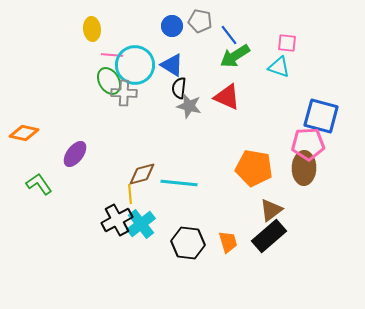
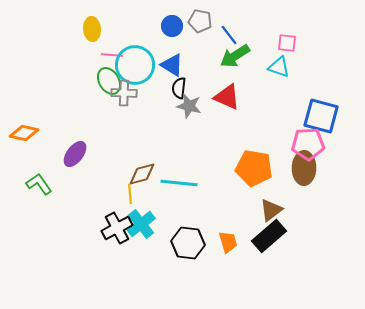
black cross: moved 8 px down
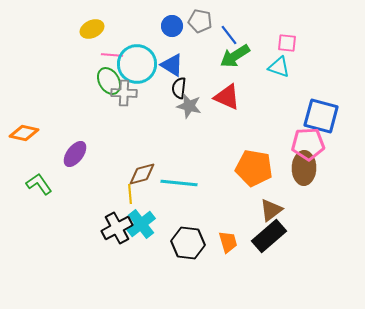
yellow ellipse: rotated 70 degrees clockwise
cyan circle: moved 2 px right, 1 px up
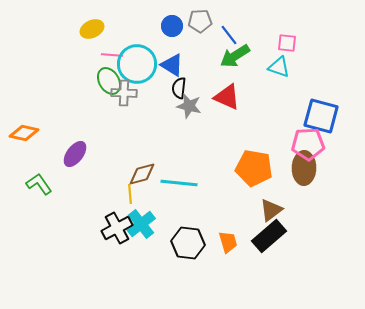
gray pentagon: rotated 15 degrees counterclockwise
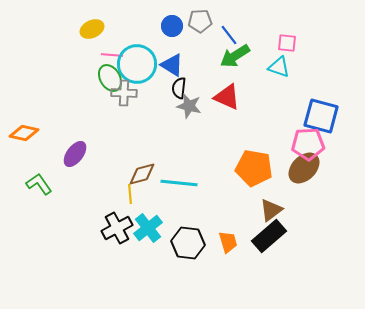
green ellipse: moved 1 px right, 3 px up
brown ellipse: rotated 44 degrees clockwise
cyan cross: moved 7 px right, 4 px down
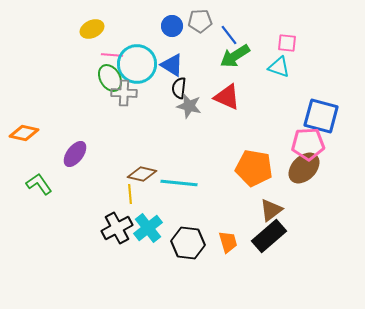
brown diamond: rotated 28 degrees clockwise
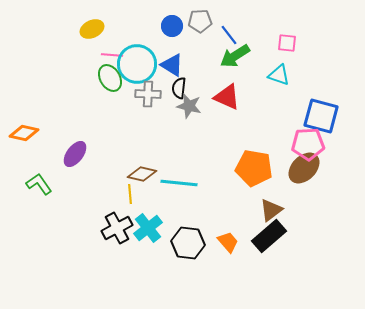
cyan triangle: moved 8 px down
gray cross: moved 24 px right, 1 px down
orange trapezoid: rotated 25 degrees counterclockwise
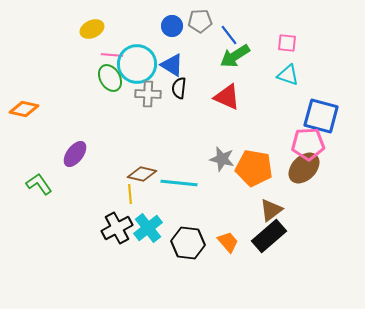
cyan triangle: moved 9 px right
gray star: moved 33 px right, 53 px down
orange diamond: moved 24 px up
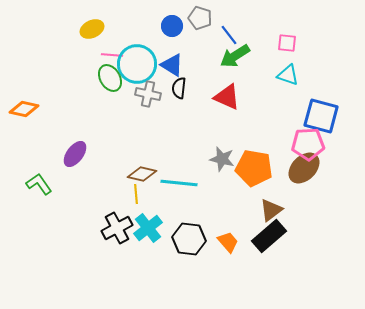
gray pentagon: moved 3 px up; rotated 20 degrees clockwise
gray cross: rotated 10 degrees clockwise
yellow line: moved 6 px right
black hexagon: moved 1 px right, 4 px up
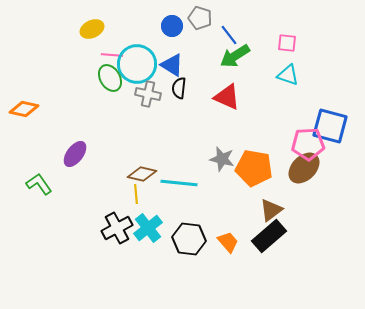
blue square: moved 9 px right, 10 px down
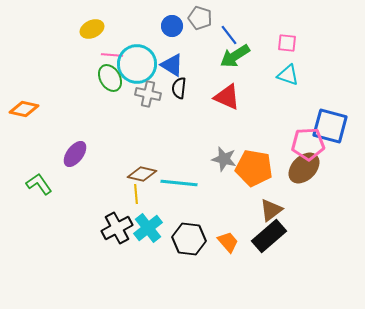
gray star: moved 2 px right
